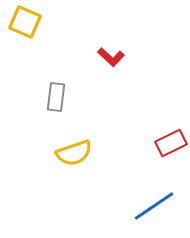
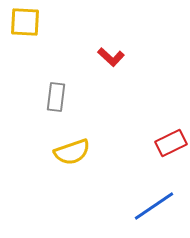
yellow square: rotated 20 degrees counterclockwise
yellow semicircle: moved 2 px left, 1 px up
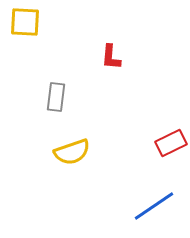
red L-shape: rotated 52 degrees clockwise
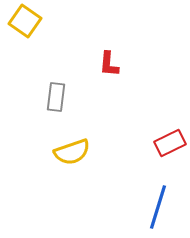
yellow square: moved 1 px up; rotated 32 degrees clockwise
red L-shape: moved 2 px left, 7 px down
red rectangle: moved 1 px left
blue line: moved 4 px right, 1 px down; rotated 39 degrees counterclockwise
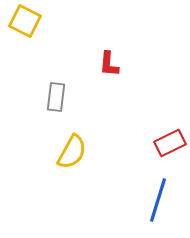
yellow square: rotated 8 degrees counterclockwise
yellow semicircle: rotated 42 degrees counterclockwise
blue line: moved 7 px up
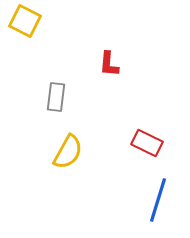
red rectangle: moved 23 px left; rotated 52 degrees clockwise
yellow semicircle: moved 4 px left
